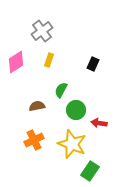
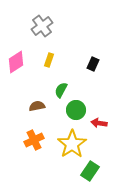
gray cross: moved 5 px up
yellow star: rotated 16 degrees clockwise
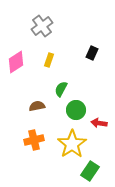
black rectangle: moved 1 px left, 11 px up
green semicircle: moved 1 px up
orange cross: rotated 12 degrees clockwise
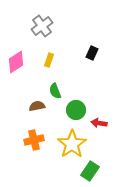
green semicircle: moved 6 px left, 2 px down; rotated 49 degrees counterclockwise
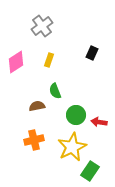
green circle: moved 5 px down
red arrow: moved 1 px up
yellow star: moved 3 px down; rotated 8 degrees clockwise
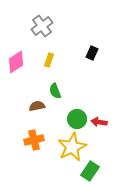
green circle: moved 1 px right, 4 px down
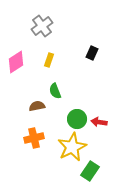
orange cross: moved 2 px up
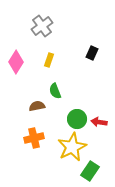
pink diamond: rotated 25 degrees counterclockwise
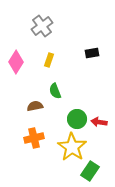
black rectangle: rotated 56 degrees clockwise
brown semicircle: moved 2 px left
yellow star: rotated 12 degrees counterclockwise
